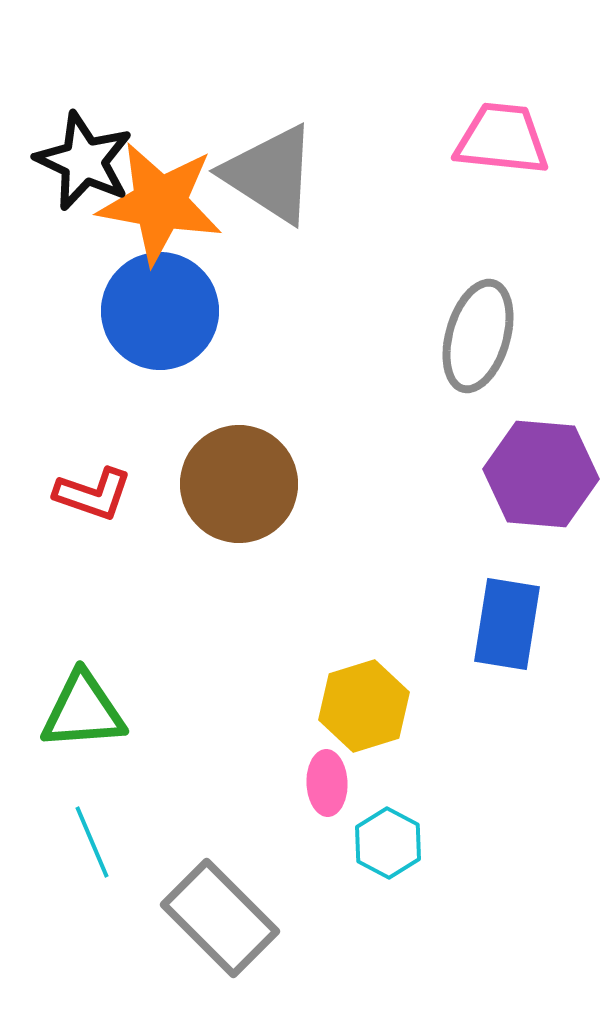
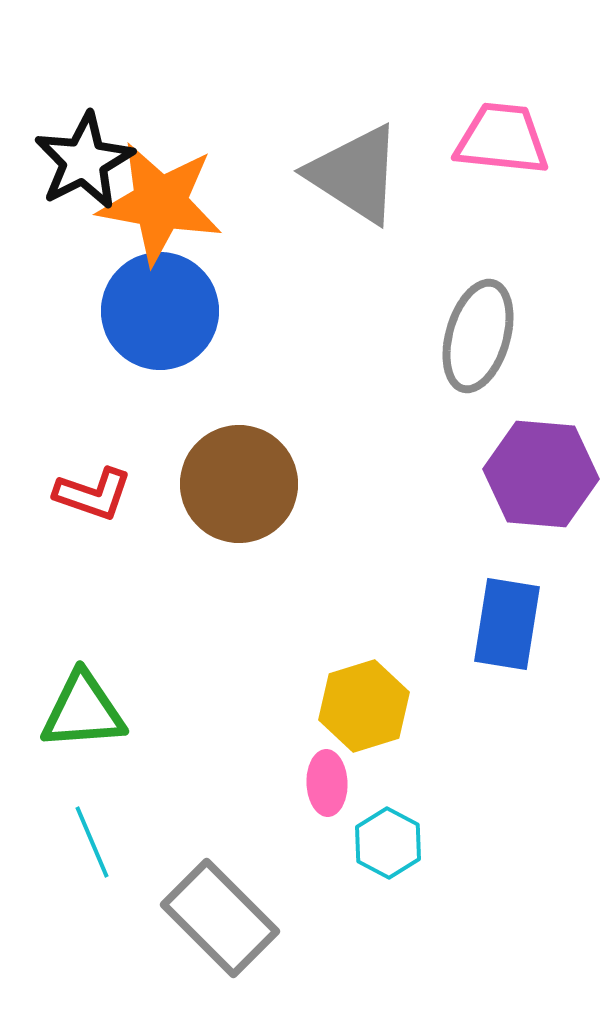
black star: rotated 20 degrees clockwise
gray triangle: moved 85 px right
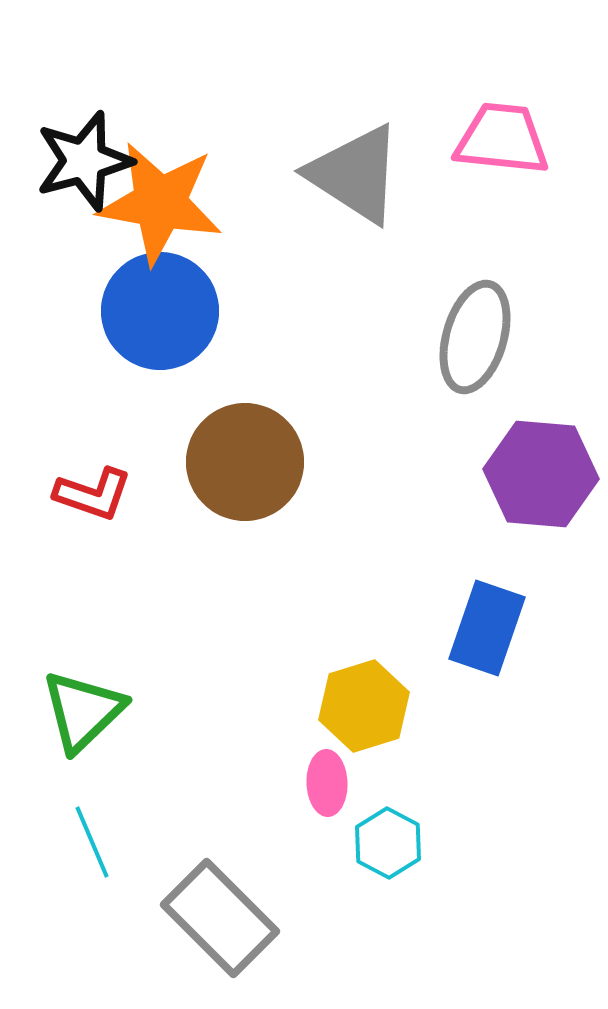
black star: rotated 12 degrees clockwise
gray ellipse: moved 3 px left, 1 px down
brown circle: moved 6 px right, 22 px up
blue rectangle: moved 20 px left, 4 px down; rotated 10 degrees clockwise
green triangle: rotated 40 degrees counterclockwise
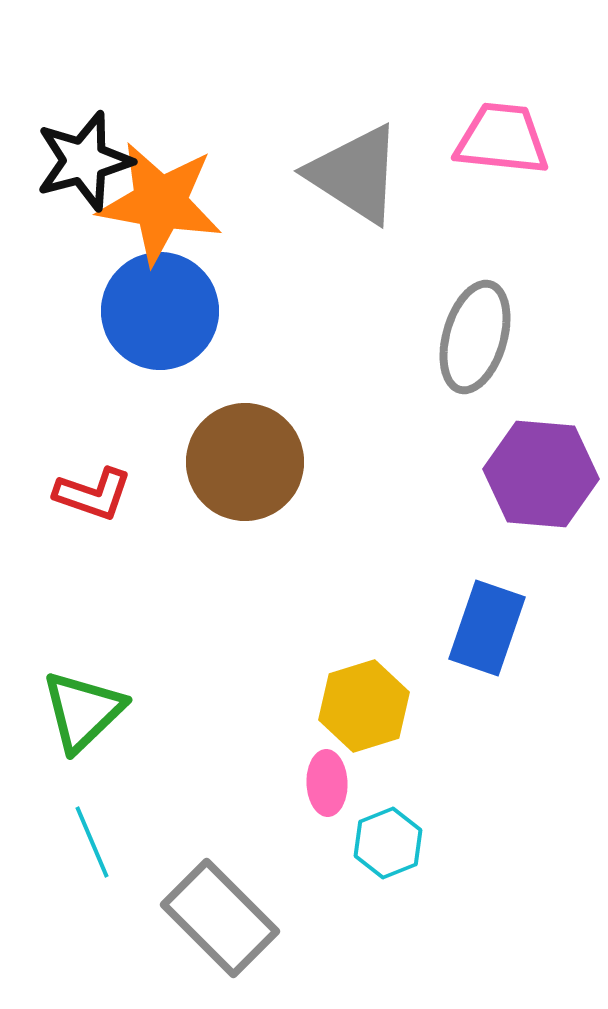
cyan hexagon: rotated 10 degrees clockwise
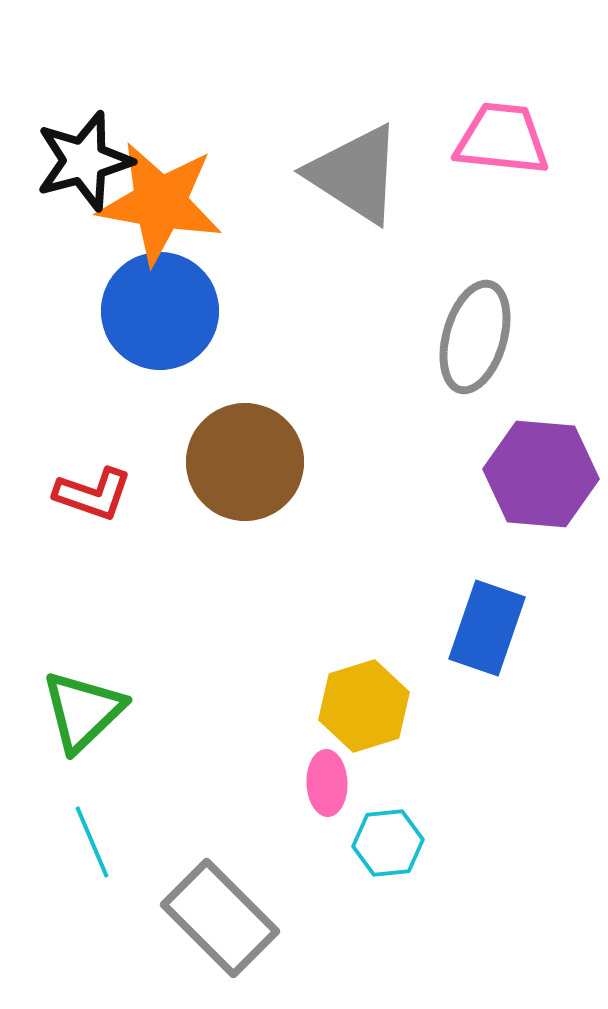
cyan hexagon: rotated 16 degrees clockwise
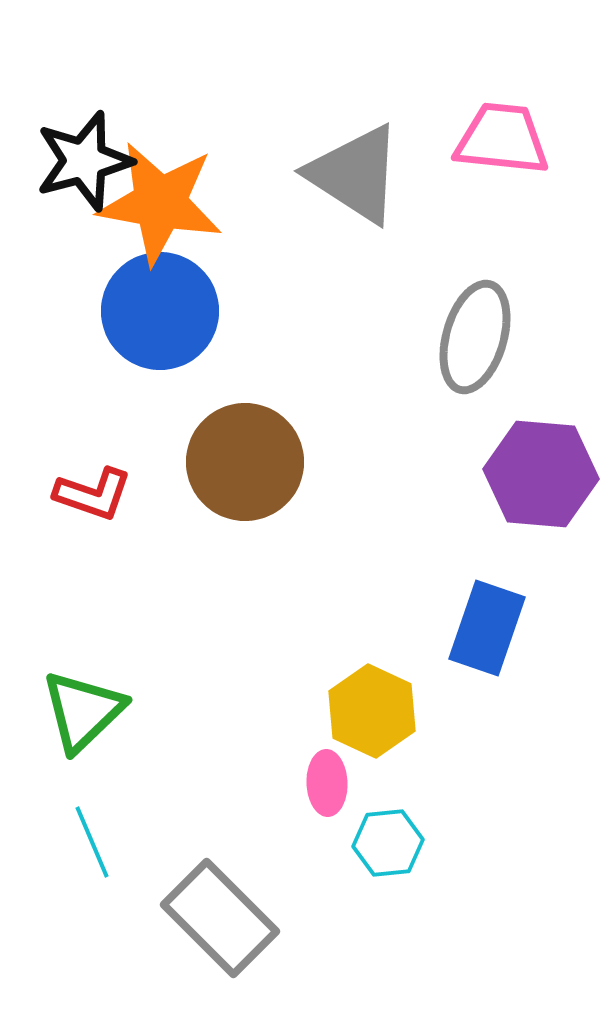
yellow hexagon: moved 8 px right, 5 px down; rotated 18 degrees counterclockwise
